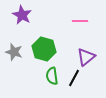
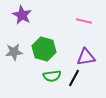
pink line: moved 4 px right; rotated 14 degrees clockwise
gray star: rotated 24 degrees counterclockwise
purple triangle: rotated 30 degrees clockwise
green semicircle: rotated 90 degrees counterclockwise
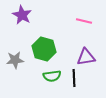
gray star: moved 1 px right, 8 px down
black line: rotated 30 degrees counterclockwise
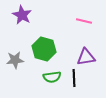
green semicircle: moved 1 px down
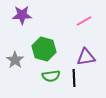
purple star: rotated 30 degrees counterclockwise
pink line: rotated 42 degrees counterclockwise
gray star: rotated 30 degrees counterclockwise
green semicircle: moved 1 px left, 1 px up
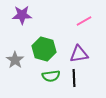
purple triangle: moved 7 px left, 3 px up
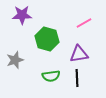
pink line: moved 2 px down
green hexagon: moved 3 px right, 10 px up
gray star: rotated 18 degrees clockwise
black line: moved 3 px right
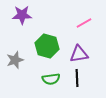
green hexagon: moved 7 px down
green semicircle: moved 3 px down
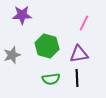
pink line: rotated 35 degrees counterclockwise
gray star: moved 3 px left, 5 px up
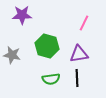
gray star: rotated 30 degrees clockwise
